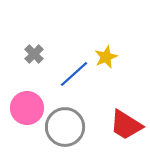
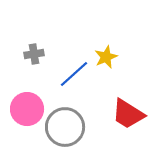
gray cross: rotated 36 degrees clockwise
pink circle: moved 1 px down
red trapezoid: moved 2 px right, 11 px up
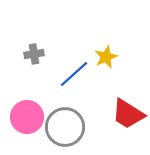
pink circle: moved 8 px down
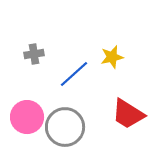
yellow star: moved 6 px right; rotated 10 degrees clockwise
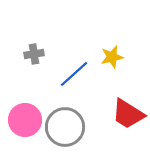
pink circle: moved 2 px left, 3 px down
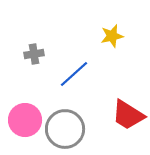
yellow star: moved 21 px up
red trapezoid: moved 1 px down
gray circle: moved 2 px down
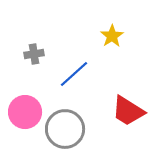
yellow star: rotated 20 degrees counterclockwise
red trapezoid: moved 4 px up
pink circle: moved 8 px up
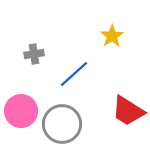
pink circle: moved 4 px left, 1 px up
gray circle: moved 3 px left, 5 px up
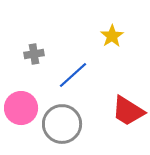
blue line: moved 1 px left, 1 px down
pink circle: moved 3 px up
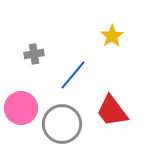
blue line: rotated 8 degrees counterclockwise
red trapezoid: moved 16 px left; rotated 21 degrees clockwise
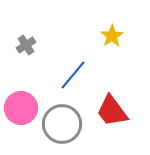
gray cross: moved 8 px left, 9 px up; rotated 24 degrees counterclockwise
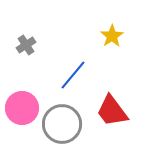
pink circle: moved 1 px right
